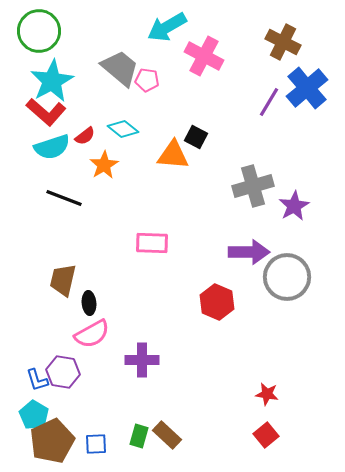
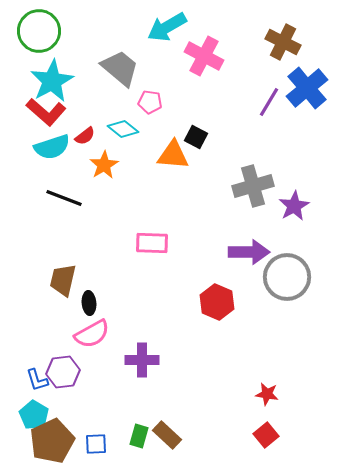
pink pentagon: moved 3 px right, 22 px down
purple hexagon: rotated 16 degrees counterclockwise
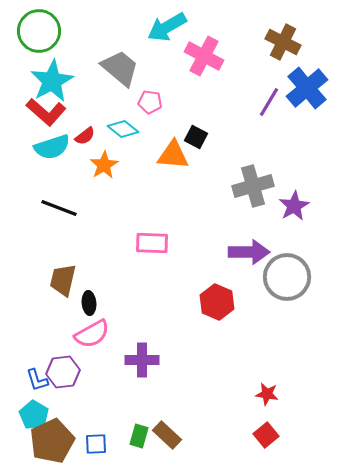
black line: moved 5 px left, 10 px down
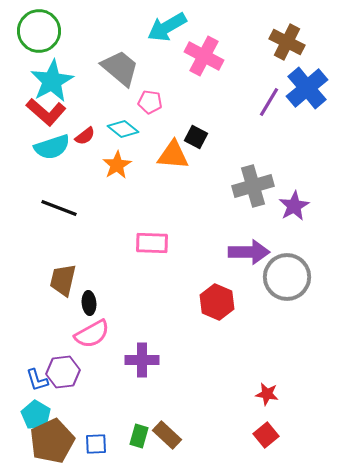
brown cross: moved 4 px right
orange star: moved 13 px right
cyan pentagon: moved 2 px right
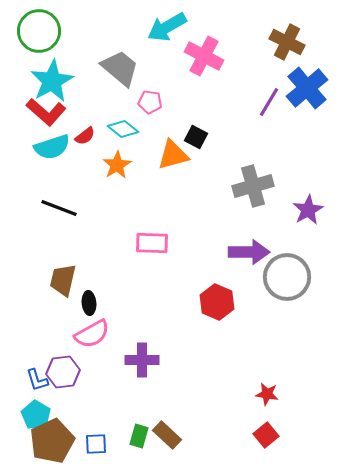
orange triangle: rotated 20 degrees counterclockwise
purple star: moved 14 px right, 4 px down
